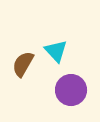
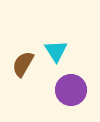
cyan triangle: rotated 10 degrees clockwise
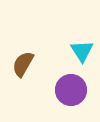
cyan triangle: moved 26 px right
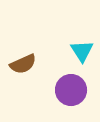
brown semicircle: rotated 144 degrees counterclockwise
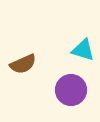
cyan triangle: moved 1 px right, 1 px up; rotated 40 degrees counterclockwise
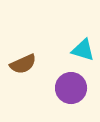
purple circle: moved 2 px up
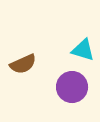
purple circle: moved 1 px right, 1 px up
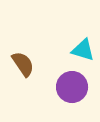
brown semicircle: rotated 100 degrees counterclockwise
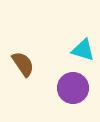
purple circle: moved 1 px right, 1 px down
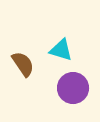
cyan triangle: moved 22 px left
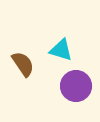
purple circle: moved 3 px right, 2 px up
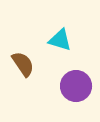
cyan triangle: moved 1 px left, 10 px up
